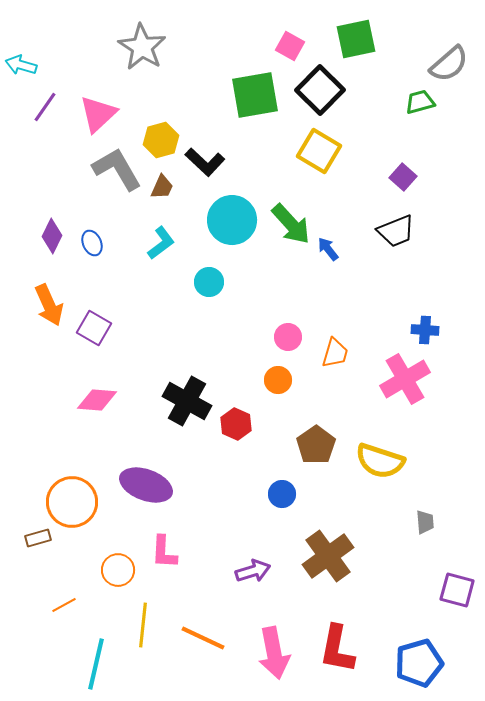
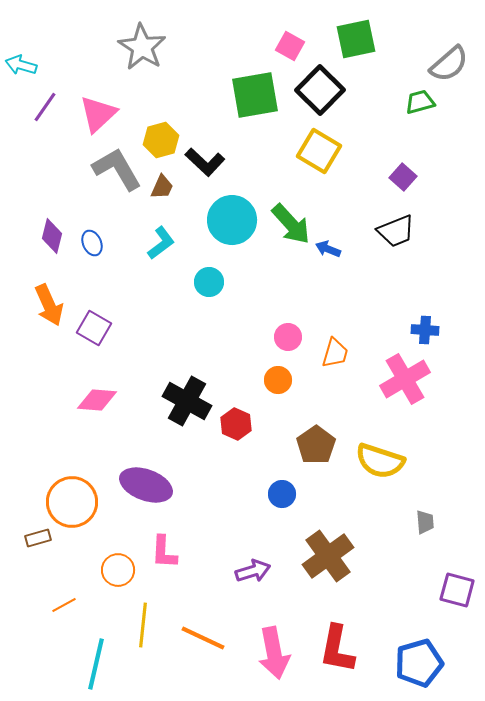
purple diamond at (52, 236): rotated 12 degrees counterclockwise
blue arrow at (328, 249): rotated 30 degrees counterclockwise
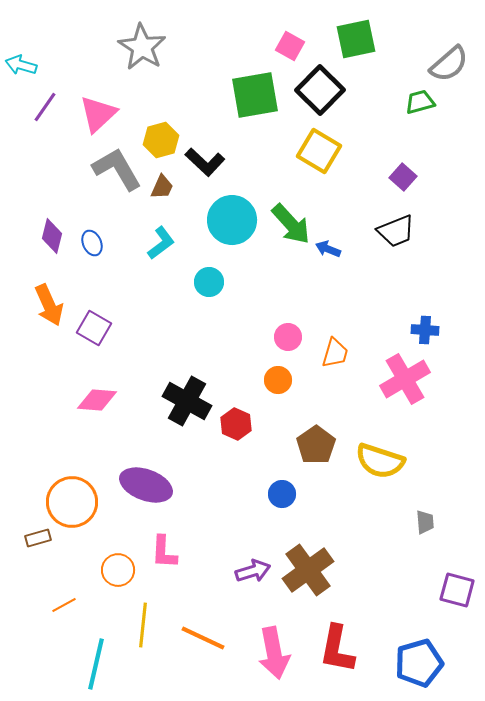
brown cross at (328, 556): moved 20 px left, 14 px down
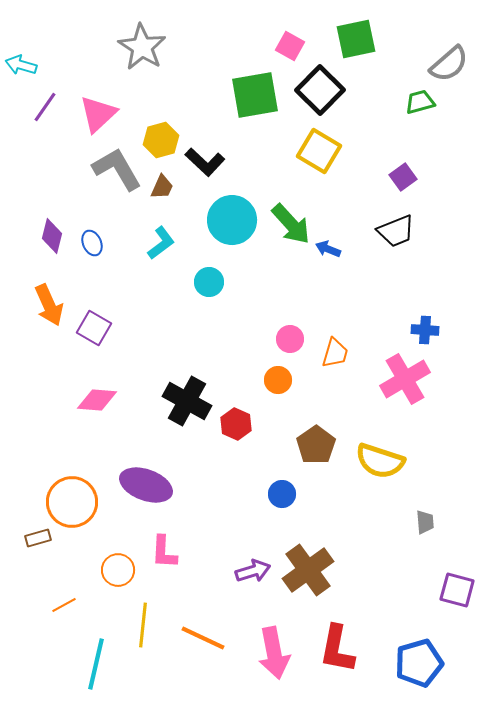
purple square at (403, 177): rotated 12 degrees clockwise
pink circle at (288, 337): moved 2 px right, 2 px down
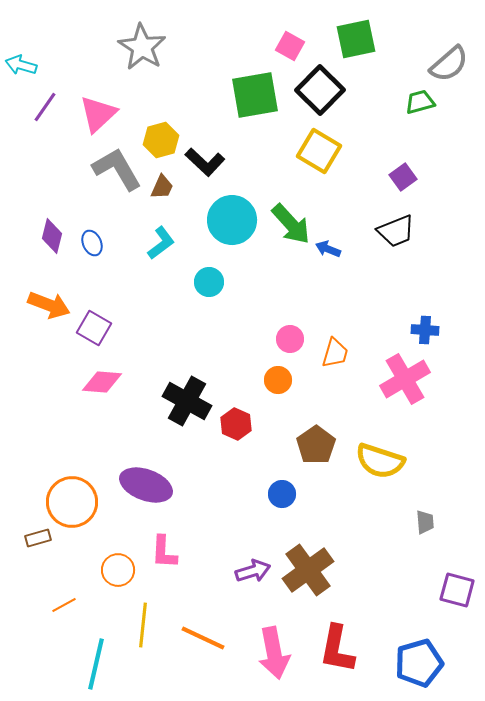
orange arrow at (49, 305): rotated 45 degrees counterclockwise
pink diamond at (97, 400): moved 5 px right, 18 px up
